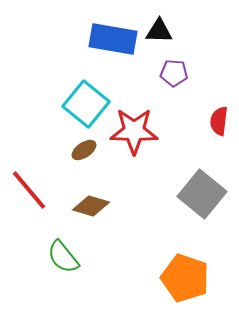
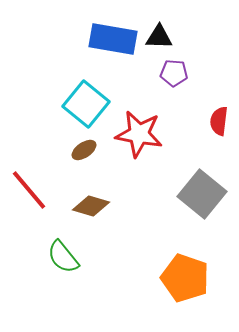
black triangle: moved 6 px down
red star: moved 5 px right, 3 px down; rotated 9 degrees clockwise
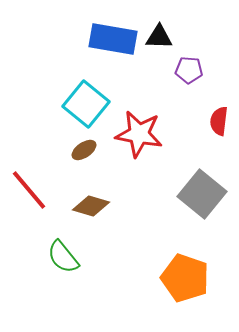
purple pentagon: moved 15 px right, 3 px up
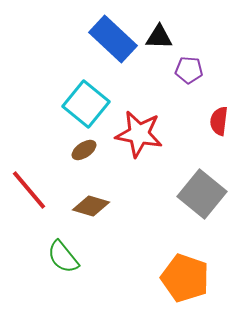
blue rectangle: rotated 33 degrees clockwise
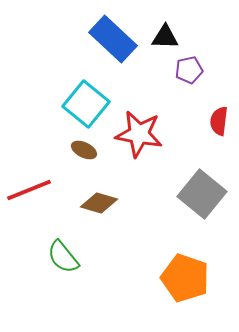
black triangle: moved 6 px right
purple pentagon: rotated 16 degrees counterclockwise
brown ellipse: rotated 60 degrees clockwise
red line: rotated 72 degrees counterclockwise
brown diamond: moved 8 px right, 3 px up
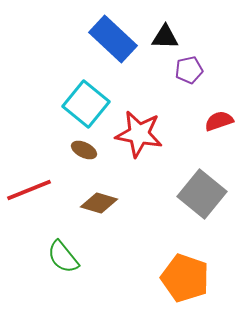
red semicircle: rotated 64 degrees clockwise
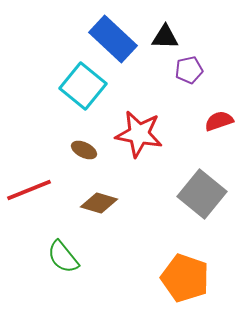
cyan square: moved 3 px left, 18 px up
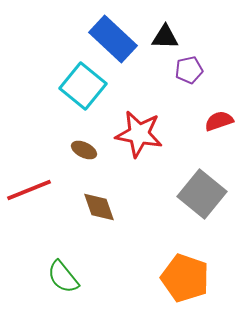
brown diamond: moved 4 px down; rotated 54 degrees clockwise
green semicircle: moved 20 px down
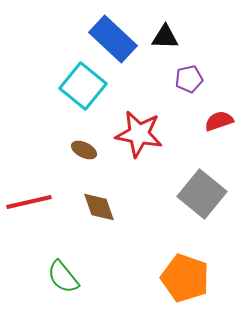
purple pentagon: moved 9 px down
red line: moved 12 px down; rotated 9 degrees clockwise
